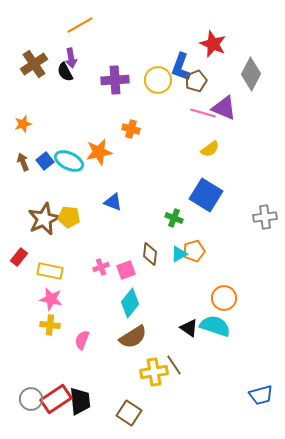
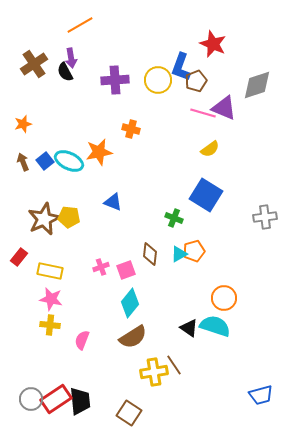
gray diamond at (251, 74): moved 6 px right, 11 px down; rotated 44 degrees clockwise
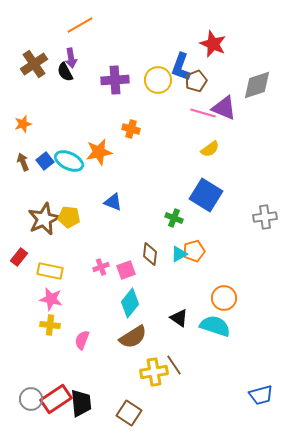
black triangle at (189, 328): moved 10 px left, 10 px up
black trapezoid at (80, 401): moved 1 px right, 2 px down
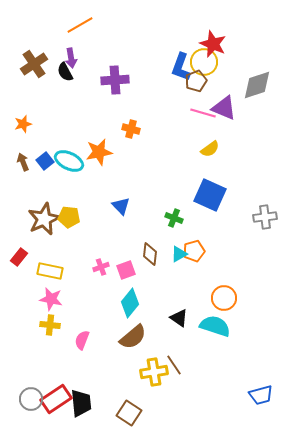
yellow circle at (158, 80): moved 46 px right, 18 px up
blue square at (206, 195): moved 4 px right; rotated 8 degrees counterclockwise
blue triangle at (113, 202): moved 8 px right, 4 px down; rotated 24 degrees clockwise
brown semicircle at (133, 337): rotated 8 degrees counterclockwise
